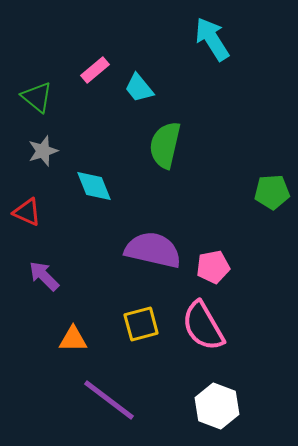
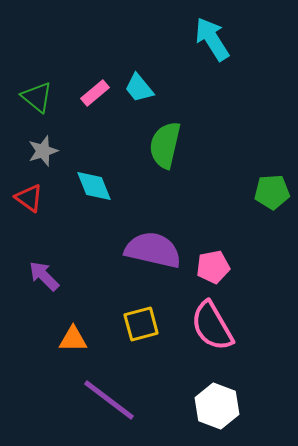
pink rectangle: moved 23 px down
red triangle: moved 2 px right, 14 px up; rotated 12 degrees clockwise
pink semicircle: moved 9 px right
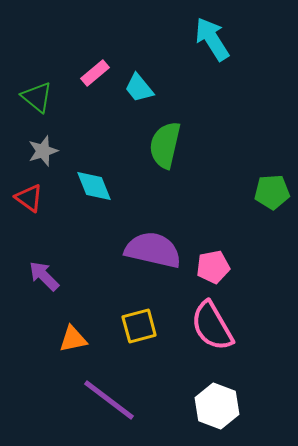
pink rectangle: moved 20 px up
yellow square: moved 2 px left, 2 px down
orange triangle: rotated 12 degrees counterclockwise
